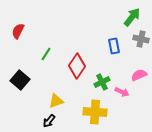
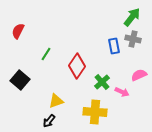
gray cross: moved 8 px left
green cross: rotated 14 degrees counterclockwise
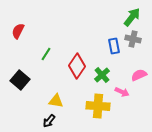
green cross: moved 7 px up
yellow triangle: rotated 28 degrees clockwise
yellow cross: moved 3 px right, 6 px up
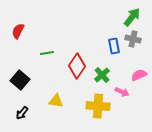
green line: moved 1 px right, 1 px up; rotated 48 degrees clockwise
black arrow: moved 27 px left, 8 px up
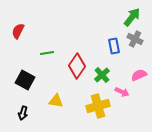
gray cross: moved 2 px right; rotated 14 degrees clockwise
black square: moved 5 px right; rotated 12 degrees counterclockwise
yellow cross: rotated 20 degrees counterclockwise
black arrow: moved 1 px right; rotated 24 degrees counterclockwise
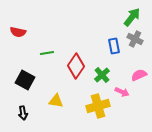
red semicircle: moved 1 px down; rotated 105 degrees counterclockwise
red diamond: moved 1 px left
black arrow: rotated 24 degrees counterclockwise
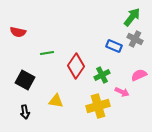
blue rectangle: rotated 56 degrees counterclockwise
green cross: rotated 14 degrees clockwise
black arrow: moved 2 px right, 1 px up
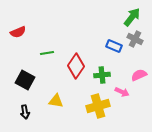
red semicircle: rotated 35 degrees counterclockwise
green cross: rotated 21 degrees clockwise
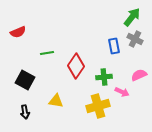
blue rectangle: rotated 56 degrees clockwise
green cross: moved 2 px right, 2 px down
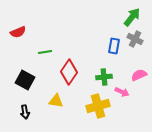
blue rectangle: rotated 21 degrees clockwise
green line: moved 2 px left, 1 px up
red diamond: moved 7 px left, 6 px down
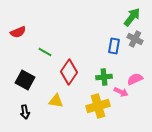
green line: rotated 40 degrees clockwise
pink semicircle: moved 4 px left, 4 px down
pink arrow: moved 1 px left
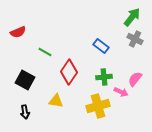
blue rectangle: moved 13 px left; rotated 63 degrees counterclockwise
pink semicircle: rotated 28 degrees counterclockwise
